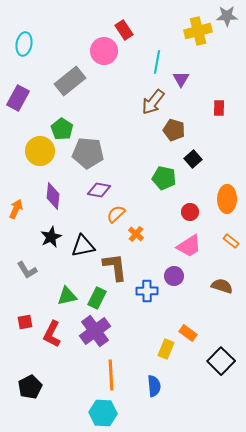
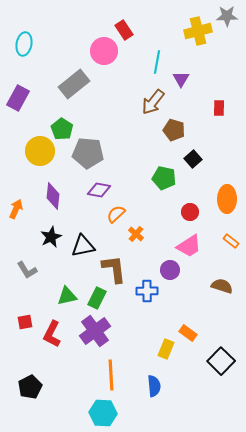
gray rectangle at (70, 81): moved 4 px right, 3 px down
brown L-shape at (115, 267): moved 1 px left, 2 px down
purple circle at (174, 276): moved 4 px left, 6 px up
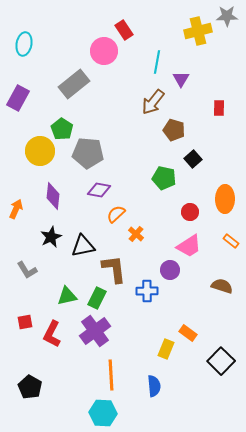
orange ellipse at (227, 199): moved 2 px left
black pentagon at (30, 387): rotated 15 degrees counterclockwise
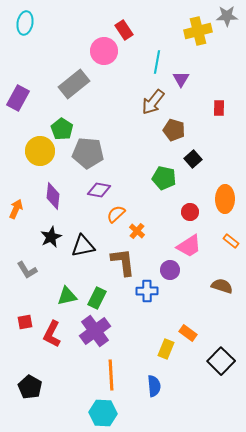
cyan ellipse at (24, 44): moved 1 px right, 21 px up
orange cross at (136, 234): moved 1 px right, 3 px up
brown L-shape at (114, 269): moved 9 px right, 7 px up
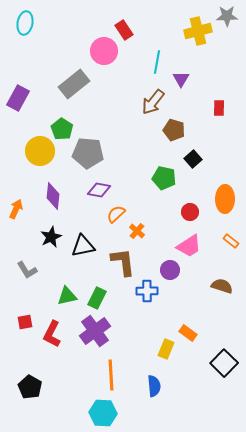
black square at (221, 361): moved 3 px right, 2 px down
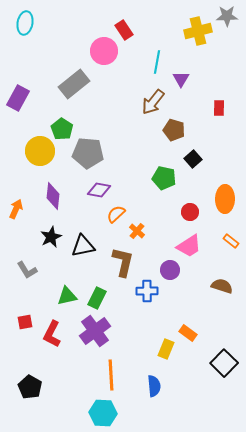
brown L-shape at (123, 262): rotated 20 degrees clockwise
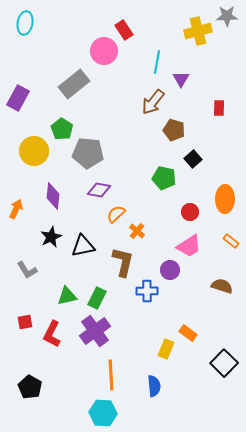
yellow circle at (40, 151): moved 6 px left
